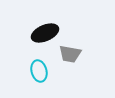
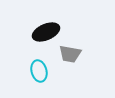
black ellipse: moved 1 px right, 1 px up
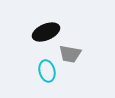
cyan ellipse: moved 8 px right
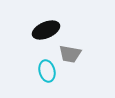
black ellipse: moved 2 px up
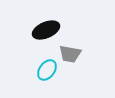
cyan ellipse: moved 1 px up; rotated 50 degrees clockwise
